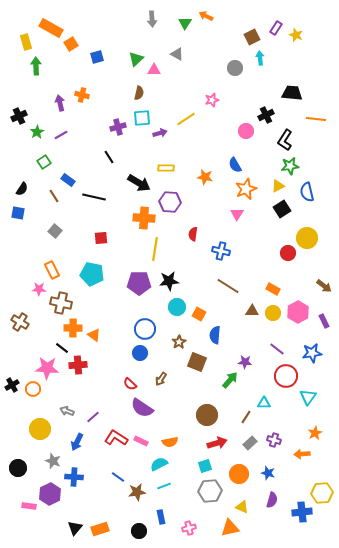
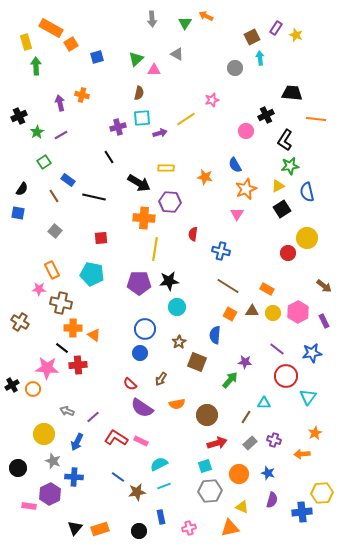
orange rectangle at (273, 289): moved 6 px left
orange square at (199, 314): moved 31 px right
yellow circle at (40, 429): moved 4 px right, 5 px down
orange semicircle at (170, 442): moved 7 px right, 38 px up
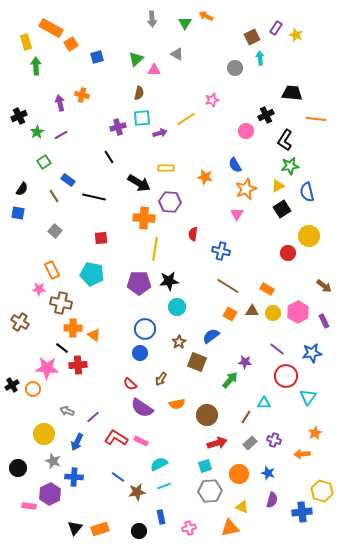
yellow circle at (307, 238): moved 2 px right, 2 px up
blue semicircle at (215, 335): moved 4 px left, 1 px down; rotated 48 degrees clockwise
yellow hexagon at (322, 493): moved 2 px up; rotated 20 degrees clockwise
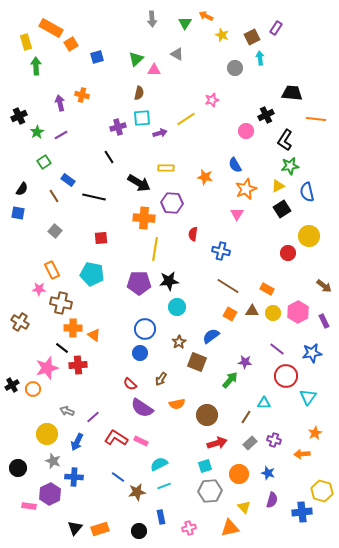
yellow star at (296, 35): moved 74 px left
purple hexagon at (170, 202): moved 2 px right, 1 px down
pink star at (47, 368): rotated 20 degrees counterclockwise
yellow circle at (44, 434): moved 3 px right
yellow triangle at (242, 507): moved 2 px right; rotated 24 degrees clockwise
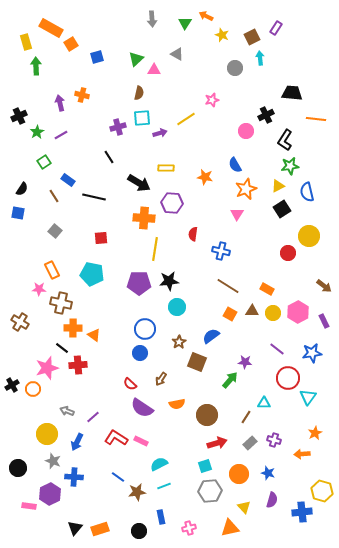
red circle at (286, 376): moved 2 px right, 2 px down
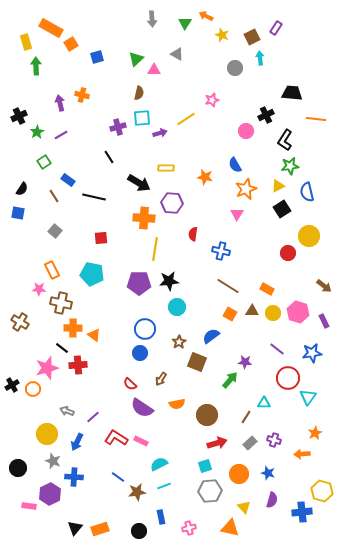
pink hexagon at (298, 312): rotated 15 degrees counterclockwise
orange triangle at (230, 528): rotated 24 degrees clockwise
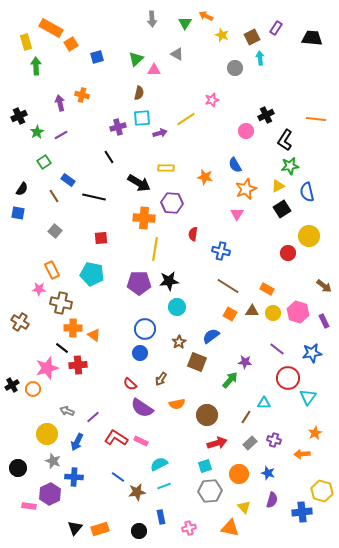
black trapezoid at (292, 93): moved 20 px right, 55 px up
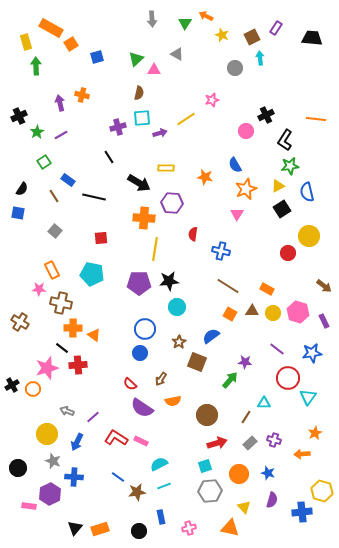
orange semicircle at (177, 404): moved 4 px left, 3 px up
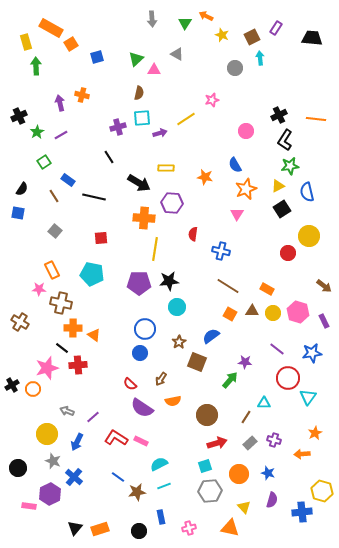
black cross at (266, 115): moved 13 px right
blue cross at (74, 477): rotated 36 degrees clockwise
